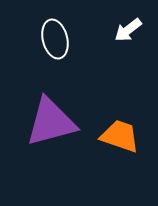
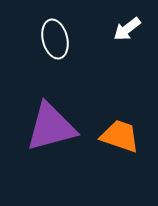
white arrow: moved 1 px left, 1 px up
purple triangle: moved 5 px down
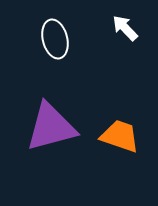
white arrow: moved 2 px left, 1 px up; rotated 84 degrees clockwise
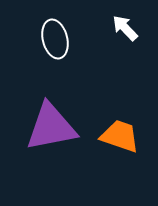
purple triangle: rotated 4 degrees clockwise
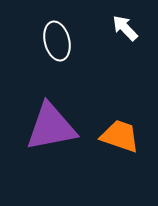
white ellipse: moved 2 px right, 2 px down
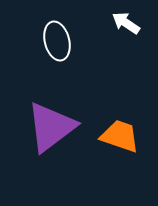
white arrow: moved 1 px right, 5 px up; rotated 12 degrees counterclockwise
purple triangle: rotated 26 degrees counterclockwise
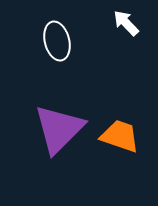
white arrow: rotated 12 degrees clockwise
purple triangle: moved 8 px right, 2 px down; rotated 8 degrees counterclockwise
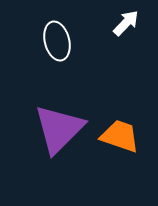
white arrow: rotated 88 degrees clockwise
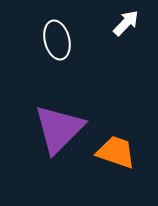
white ellipse: moved 1 px up
orange trapezoid: moved 4 px left, 16 px down
